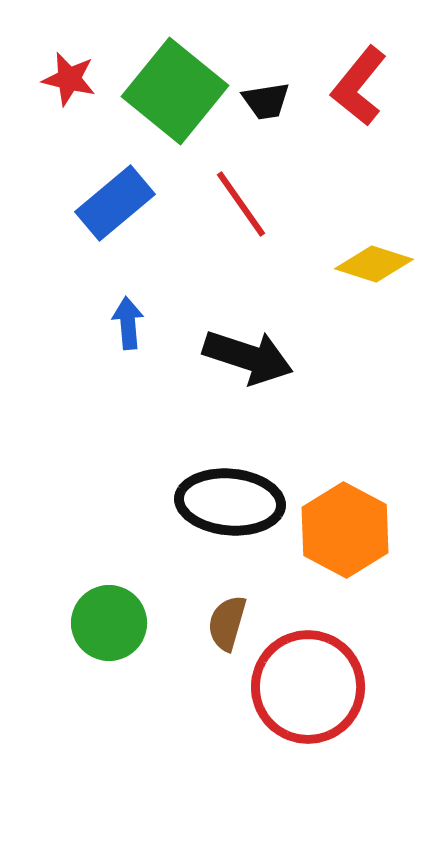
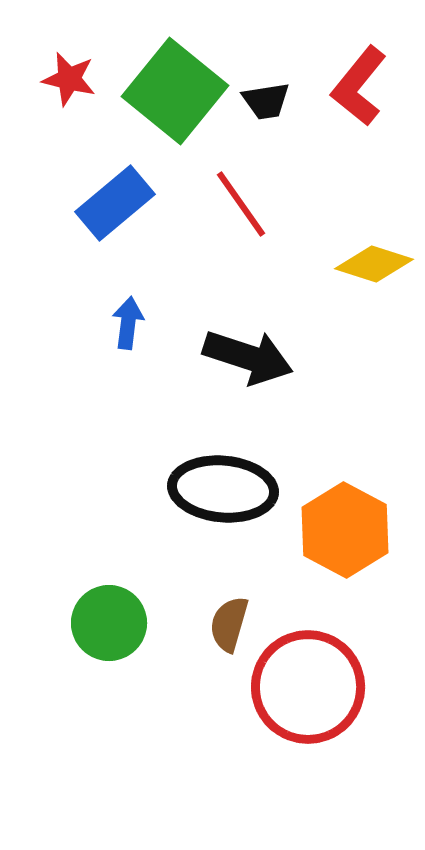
blue arrow: rotated 12 degrees clockwise
black ellipse: moved 7 px left, 13 px up
brown semicircle: moved 2 px right, 1 px down
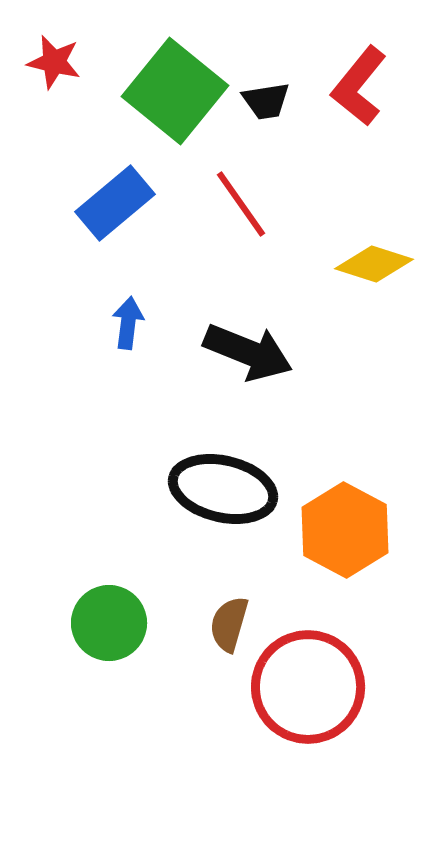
red star: moved 15 px left, 17 px up
black arrow: moved 5 px up; rotated 4 degrees clockwise
black ellipse: rotated 8 degrees clockwise
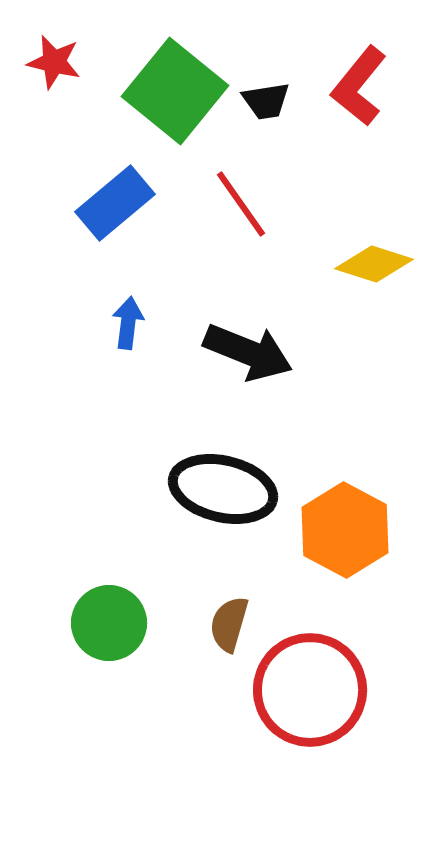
red circle: moved 2 px right, 3 px down
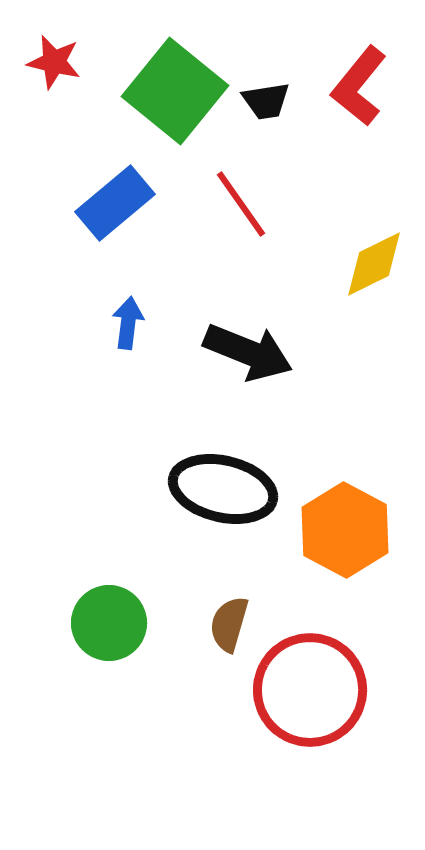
yellow diamond: rotated 44 degrees counterclockwise
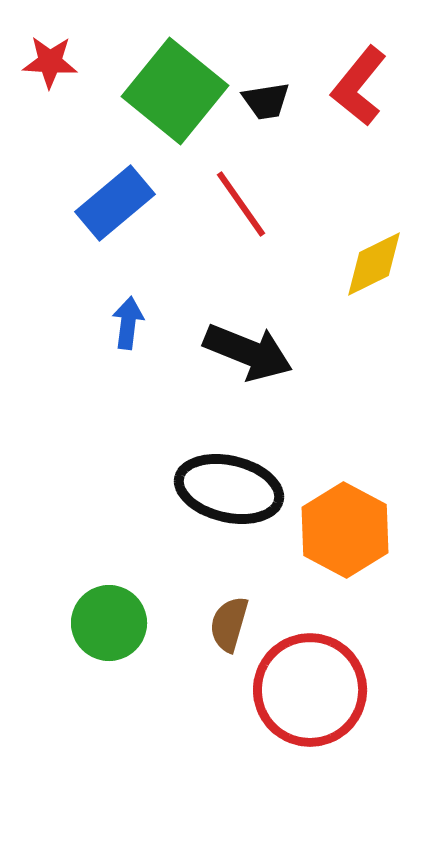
red star: moved 4 px left; rotated 10 degrees counterclockwise
black ellipse: moved 6 px right
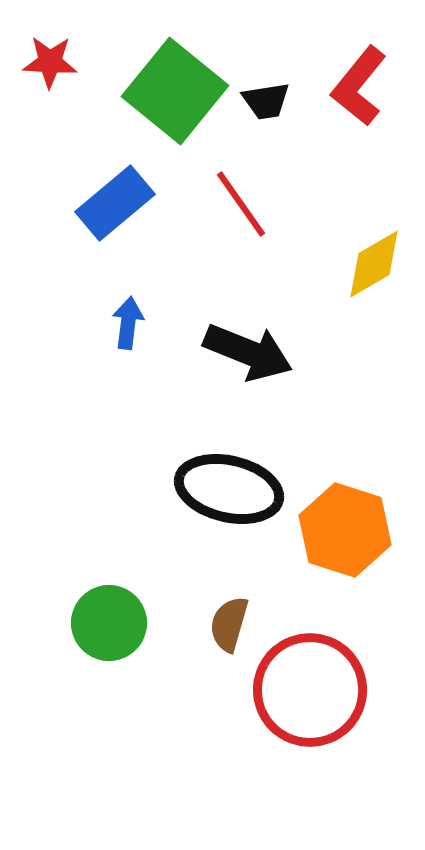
yellow diamond: rotated 4 degrees counterclockwise
orange hexagon: rotated 10 degrees counterclockwise
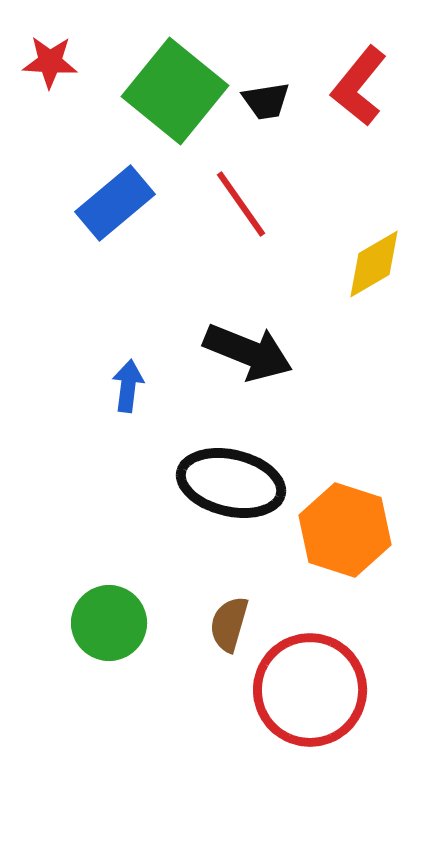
blue arrow: moved 63 px down
black ellipse: moved 2 px right, 6 px up
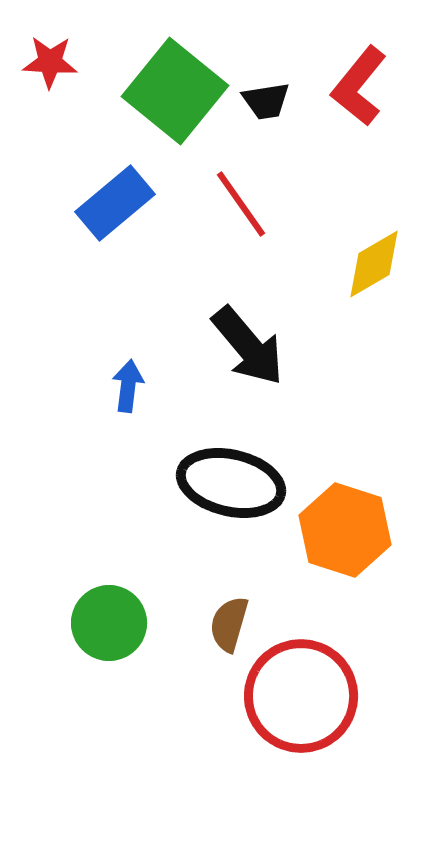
black arrow: moved 6 px up; rotated 28 degrees clockwise
red circle: moved 9 px left, 6 px down
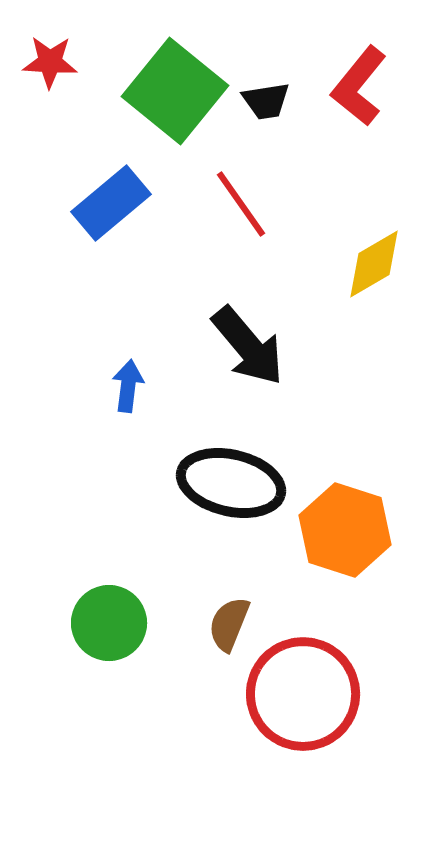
blue rectangle: moved 4 px left
brown semicircle: rotated 6 degrees clockwise
red circle: moved 2 px right, 2 px up
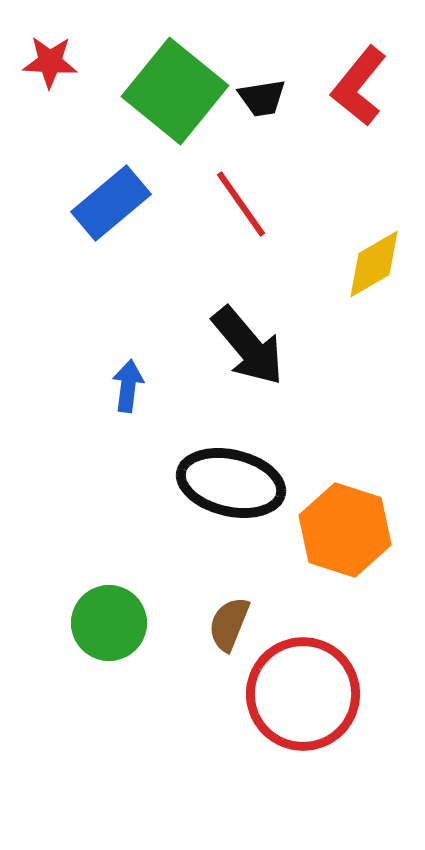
black trapezoid: moved 4 px left, 3 px up
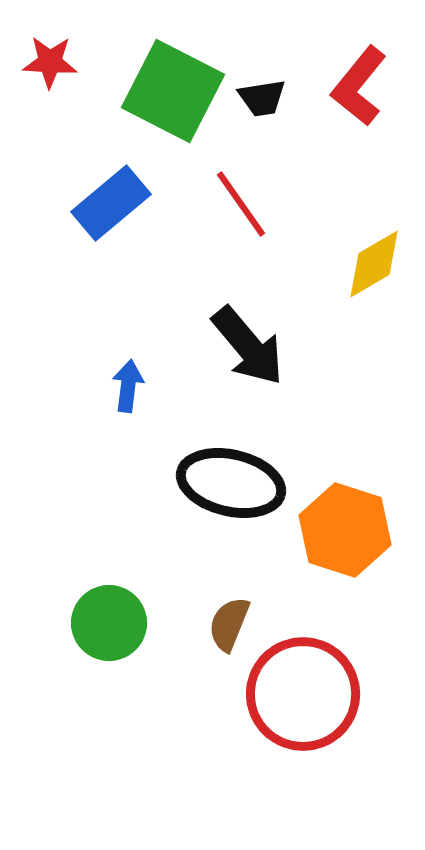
green square: moved 2 px left; rotated 12 degrees counterclockwise
